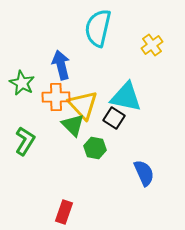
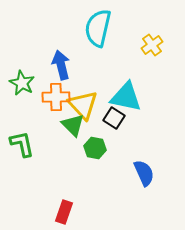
green L-shape: moved 3 px left, 3 px down; rotated 44 degrees counterclockwise
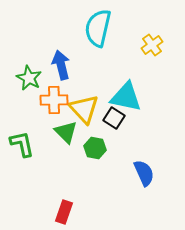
green star: moved 7 px right, 5 px up
orange cross: moved 2 px left, 3 px down
yellow triangle: moved 1 px right, 4 px down
green triangle: moved 7 px left, 7 px down
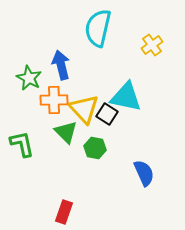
black square: moved 7 px left, 4 px up
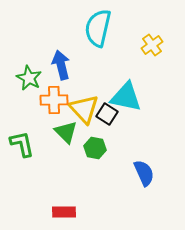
red rectangle: rotated 70 degrees clockwise
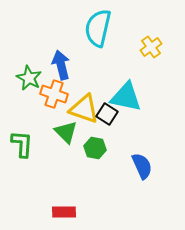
yellow cross: moved 1 px left, 2 px down
orange cross: moved 6 px up; rotated 20 degrees clockwise
yellow triangle: rotated 28 degrees counterclockwise
green L-shape: rotated 16 degrees clockwise
blue semicircle: moved 2 px left, 7 px up
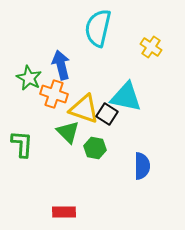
yellow cross: rotated 20 degrees counterclockwise
green triangle: moved 2 px right
blue semicircle: rotated 24 degrees clockwise
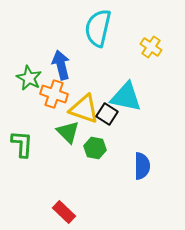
red rectangle: rotated 45 degrees clockwise
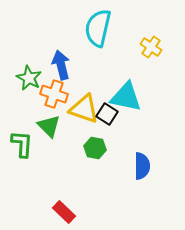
green triangle: moved 19 px left, 6 px up
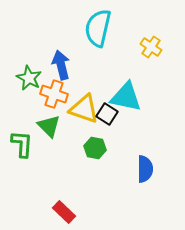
blue semicircle: moved 3 px right, 3 px down
